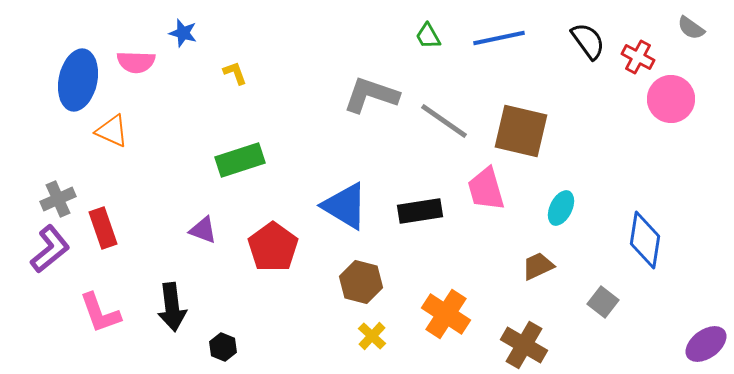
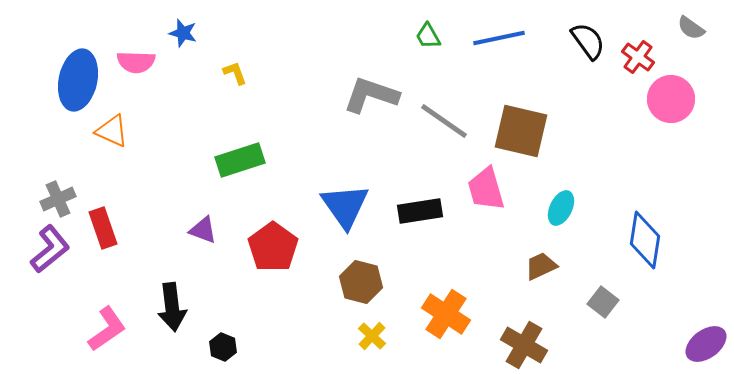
red cross: rotated 8 degrees clockwise
blue triangle: rotated 24 degrees clockwise
brown trapezoid: moved 3 px right
pink L-shape: moved 7 px right, 16 px down; rotated 105 degrees counterclockwise
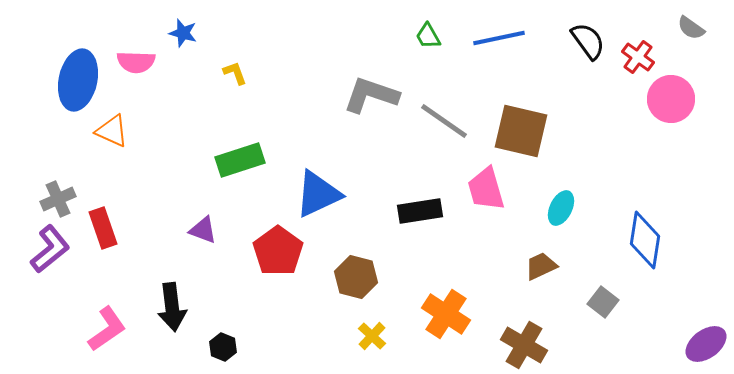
blue triangle: moved 27 px left, 12 px up; rotated 40 degrees clockwise
red pentagon: moved 5 px right, 4 px down
brown hexagon: moved 5 px left, 5 px up
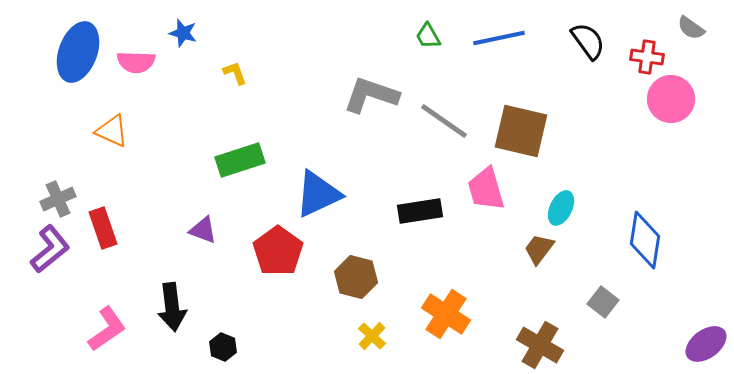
red cross: moved 9 px right; rotated 28 degrees counterclockwise
blue ellipse: moved 28 px up; rotated 8 degrees clockwise
brown trapezoid: moved 2 px left, 17 px up; rotated 28 degrees counterclockwise
brown cross: moved 16 px right
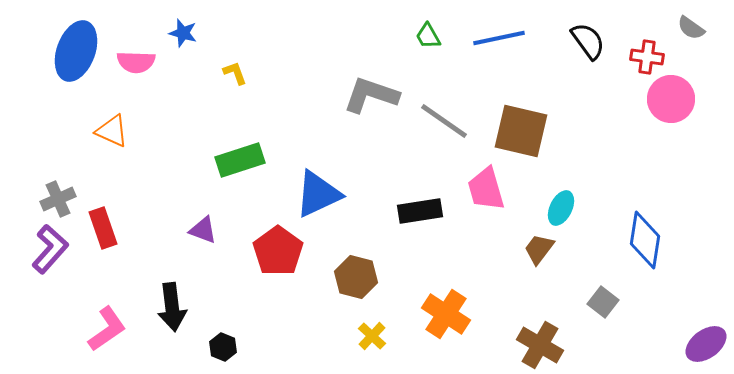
blue ellipse: moved 2 px left, 1 px up
purple L-shape: rotated 9 degrees counterclockwise
